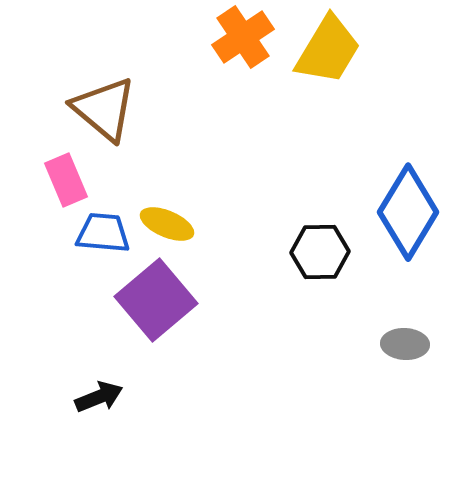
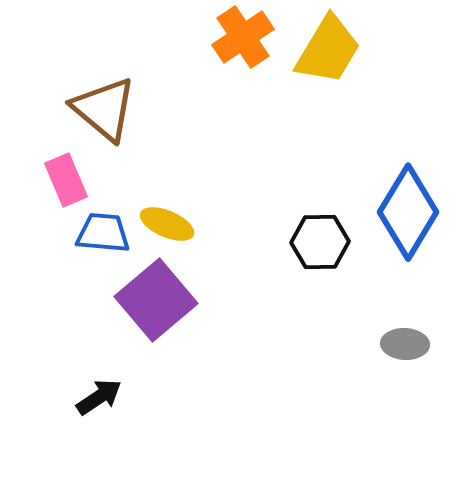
black hexagon: moved 10 px up
black arrow: rotated 12 degrees counterclockwise
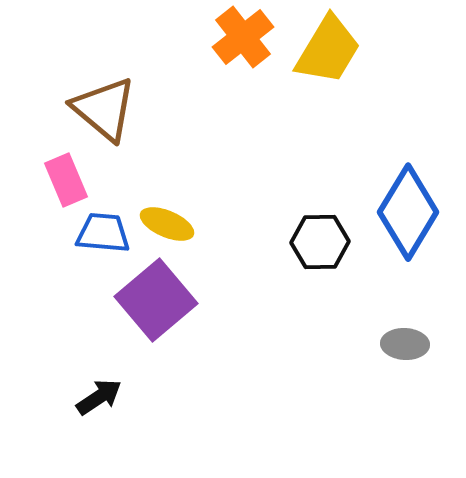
orange cross: rotated 4 degrees counterclockwise
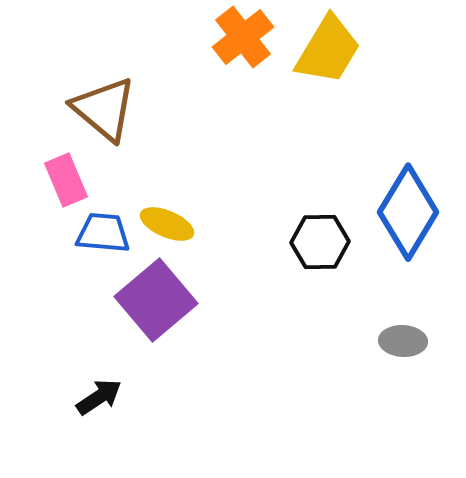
gray ellipse: moved 2 px left, 3 px up
